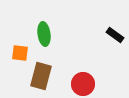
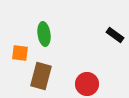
red circle: moved 4 px right
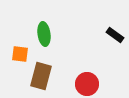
orange square: moved 1 px down
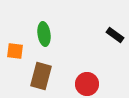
orange square: moved 5 px left, 3 px up
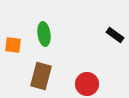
orange square: moved 2 px left, 6 px up
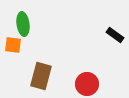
green ellipse: moved 21 px left, 10 px up
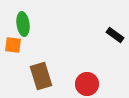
brown rectangle: rotated 32 degrees counterclockwise
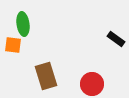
black rectangle: moved 1 px right, 4 px down
brown rectangle: moved 5 px right
red circle: moved 5 px right
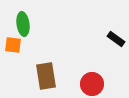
brown rectangle: rotated 8 degrees clockwise
